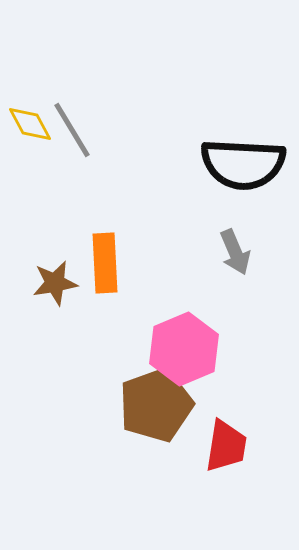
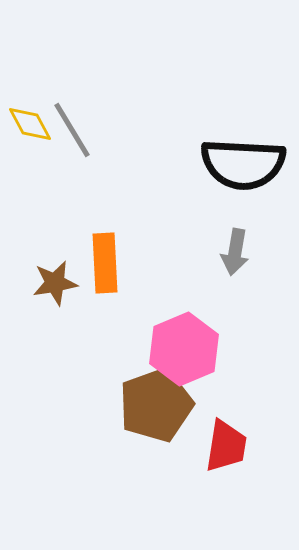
gray arrow: rotated 33 degrees clockwise
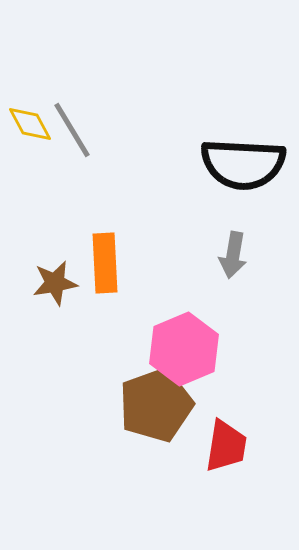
gray arrow: moved 2 px left, 3 px down
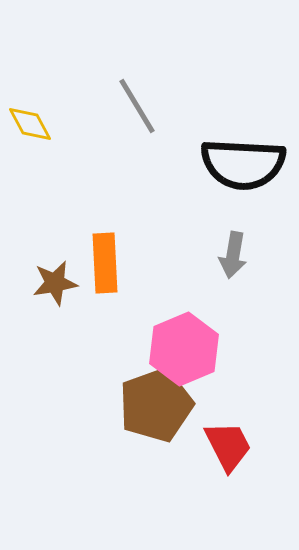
gray line: moved 65 px right, 24 px up
red trapezoid: moved 2 px right; rotated 36 degrees counterclockwise
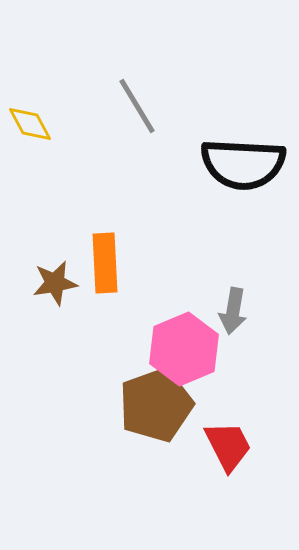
gray arrow: moved 56 px down
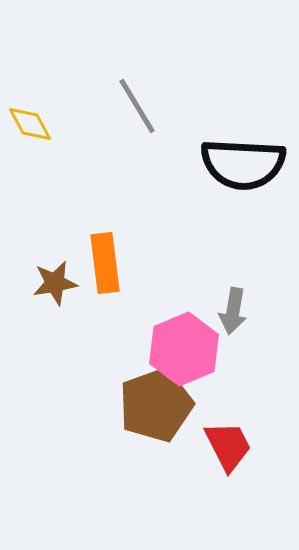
orange rectangle: rotated 4 degrees counterclockwise
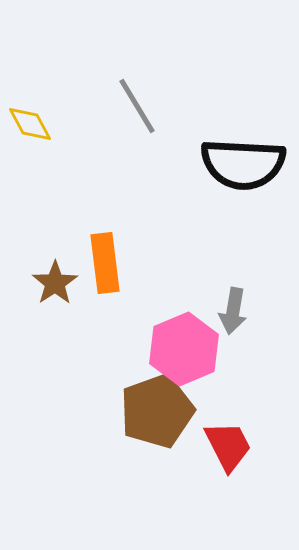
brown star: rotated 24 degrees counterclockwise
brown pentagon: moved 1 px right, 6 px down
